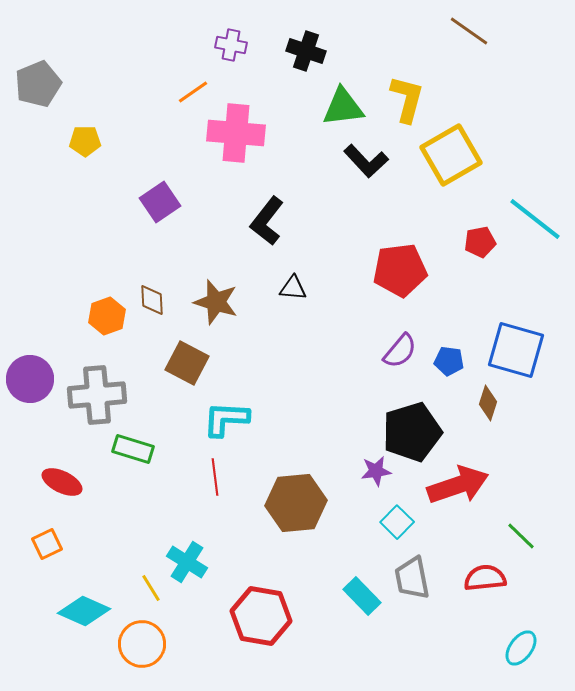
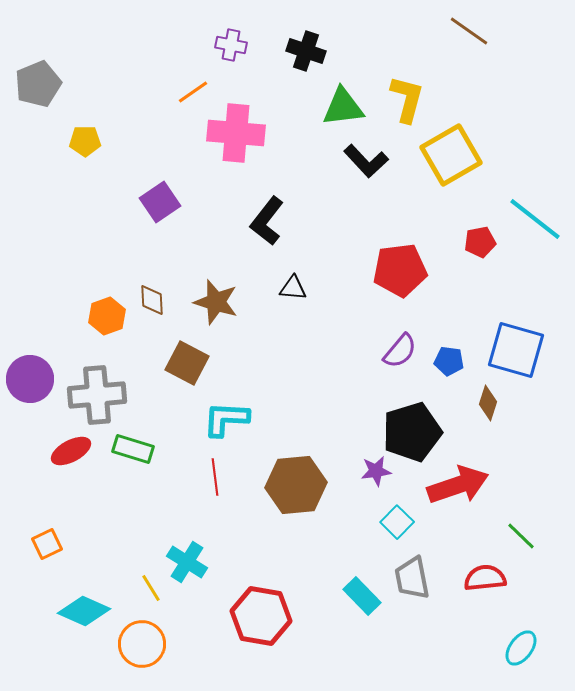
red ellipse at (62, 482): moved 9 px right, 31 px up; rotated 54 degrees counterclockwise
brown hexagon at (296, 503): moved 18 px up
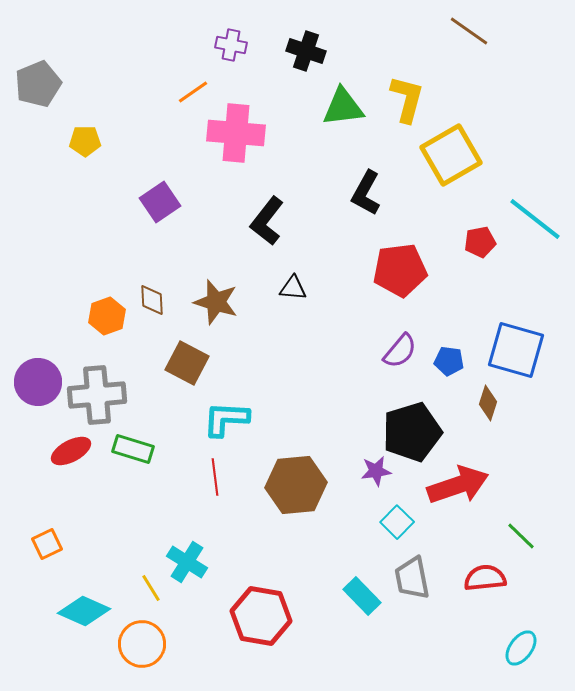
black L-shape at (366, 161): moved 32 px down; rotated 72 degrees clockwise
purple circle at (30, 379): moved 8 px right, 3 px down
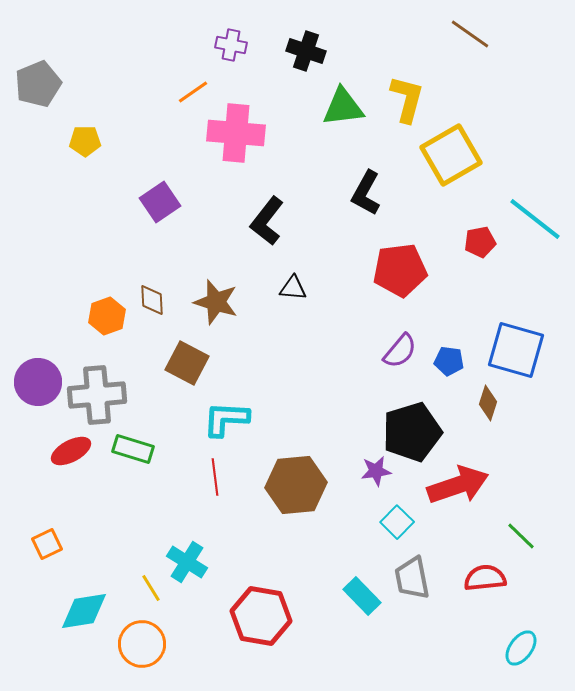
brown line at (469, 31): moved 1 px right, 3 px down
cyan diamond at (84, 611): rotated 33 degrees counterclockwise
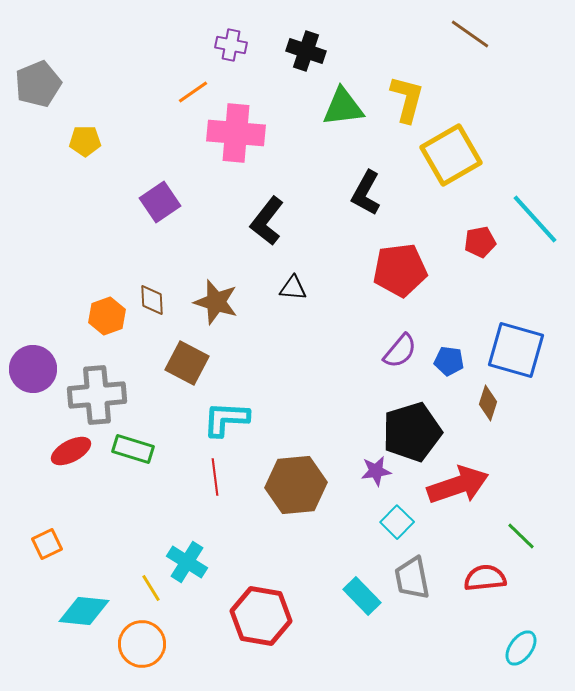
cyan line at (535, 219): rotated 10 degrees clockwise
purple circle at (38, 382): moved 5 px left, 13 px up
cyan diamond at (84, 611): rotated 15 degrees clockwise
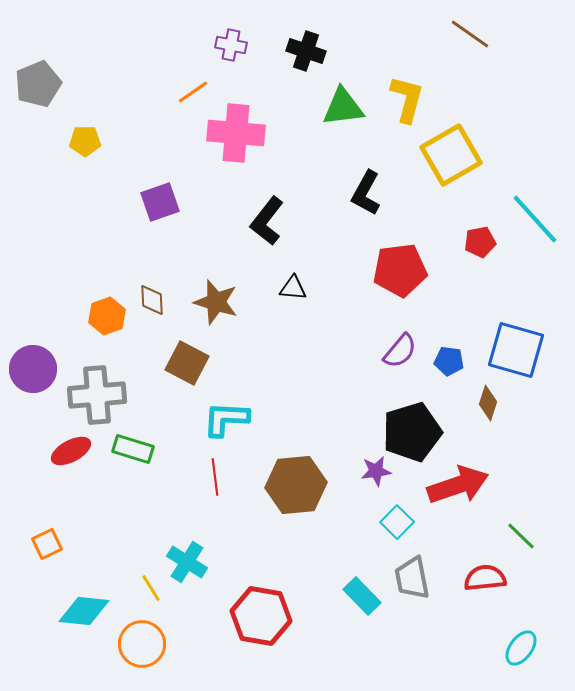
purple square at (160, 202): rotated 15 degrees clockwise
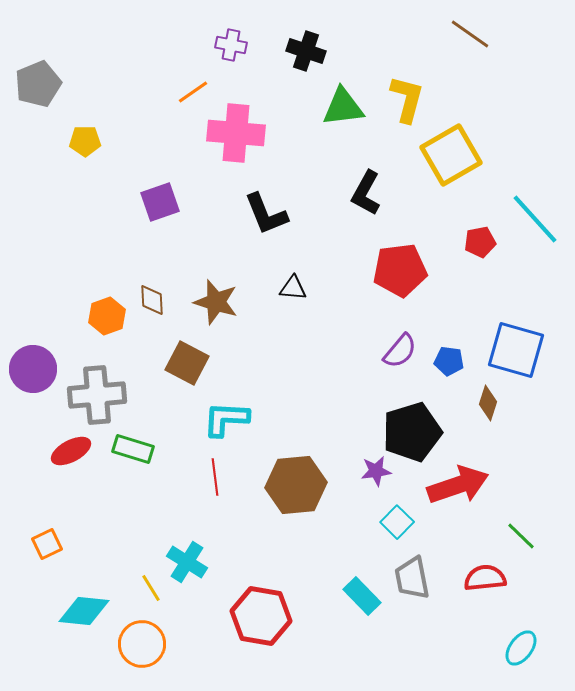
black L-shape at (267, 221): moved 1 px left, 7 px up; rotated 60 degrees counterclockwise
